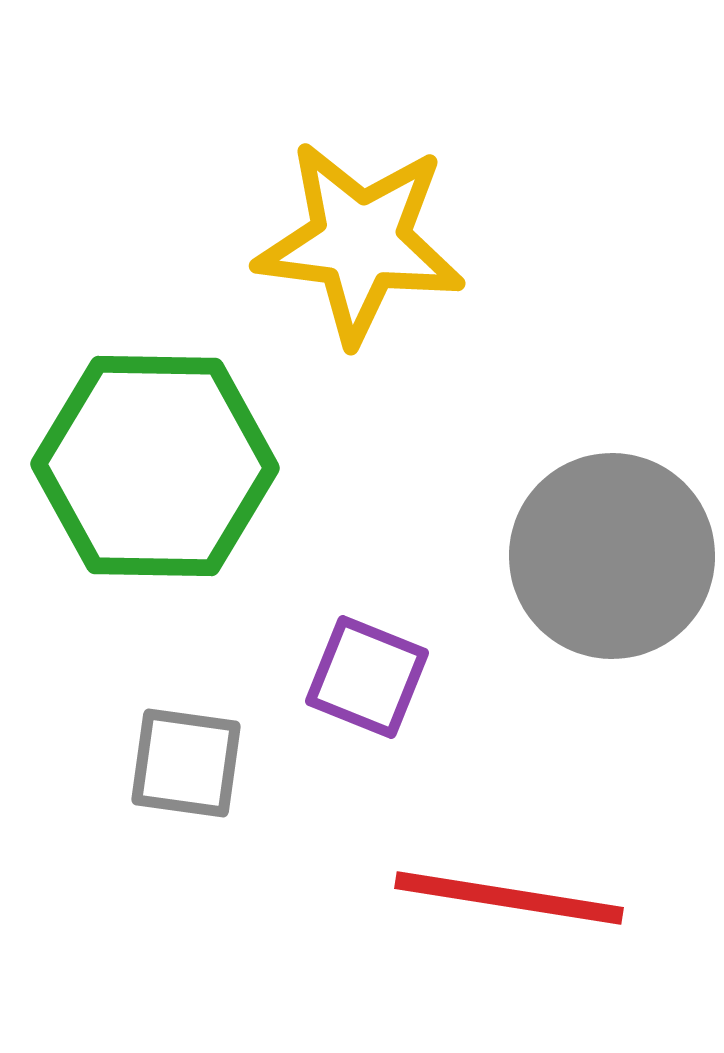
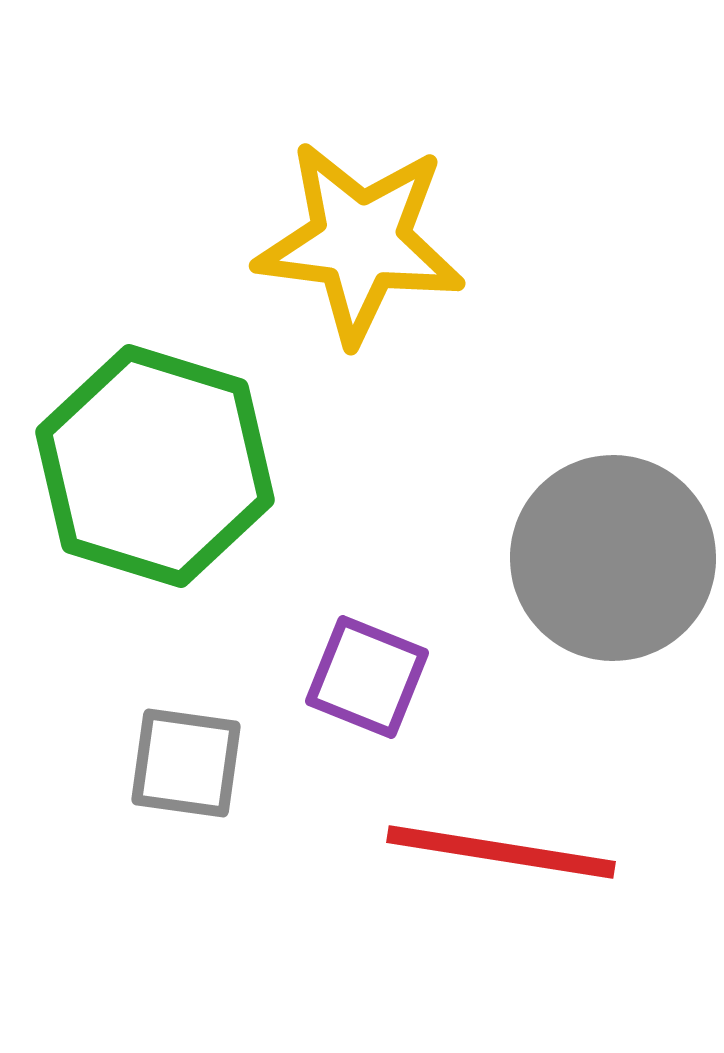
green hexagon: rotated 16 degrees clockwise
gray circle: moved 1 px right, 2 px down
red line: moved 8 px left, 46 px up
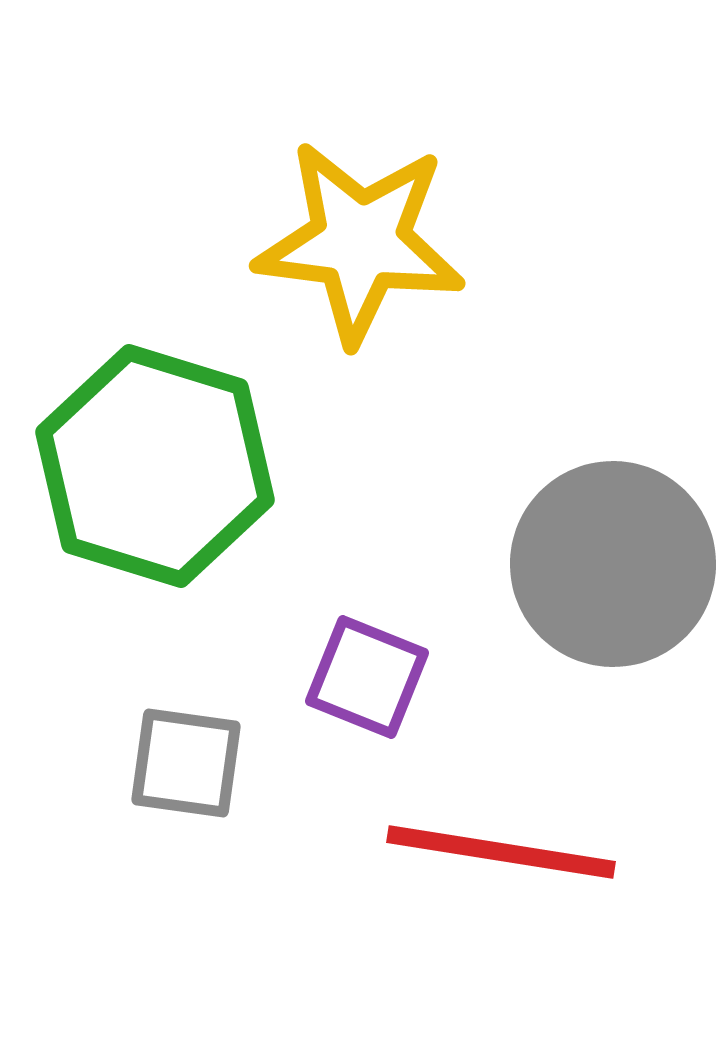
gray circle: moved 6 px down
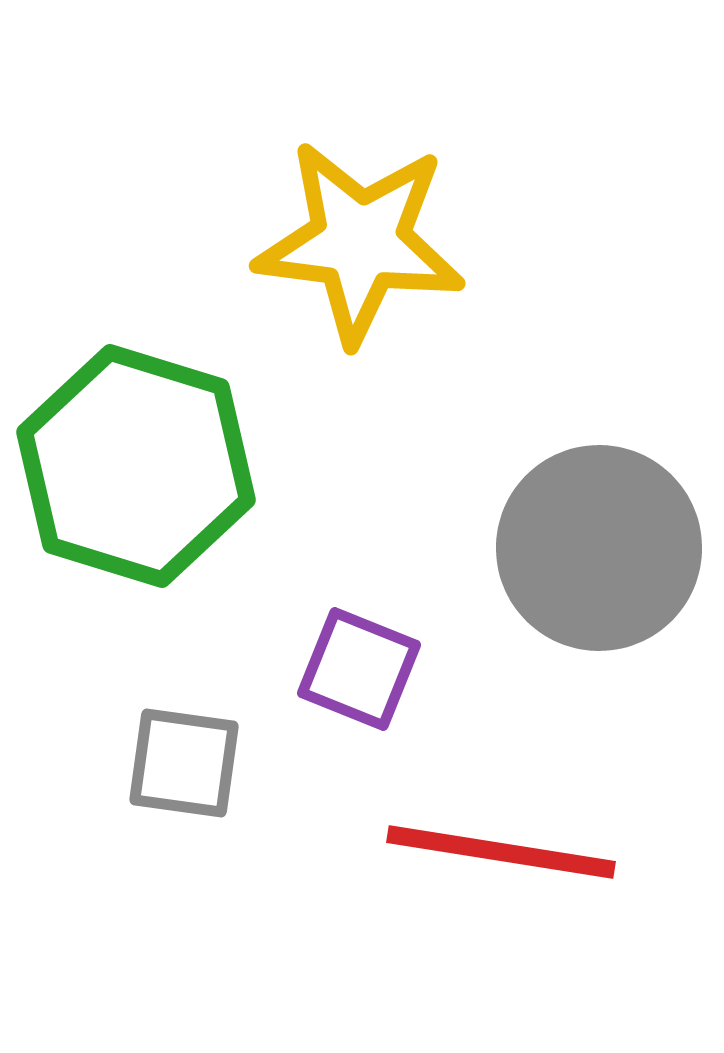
green hexagon: moved 19 px left
gray circle: moved 14 px left, 16 px up
purple square: moved 8 px left, 8 px up
gray square: moved 2 px left
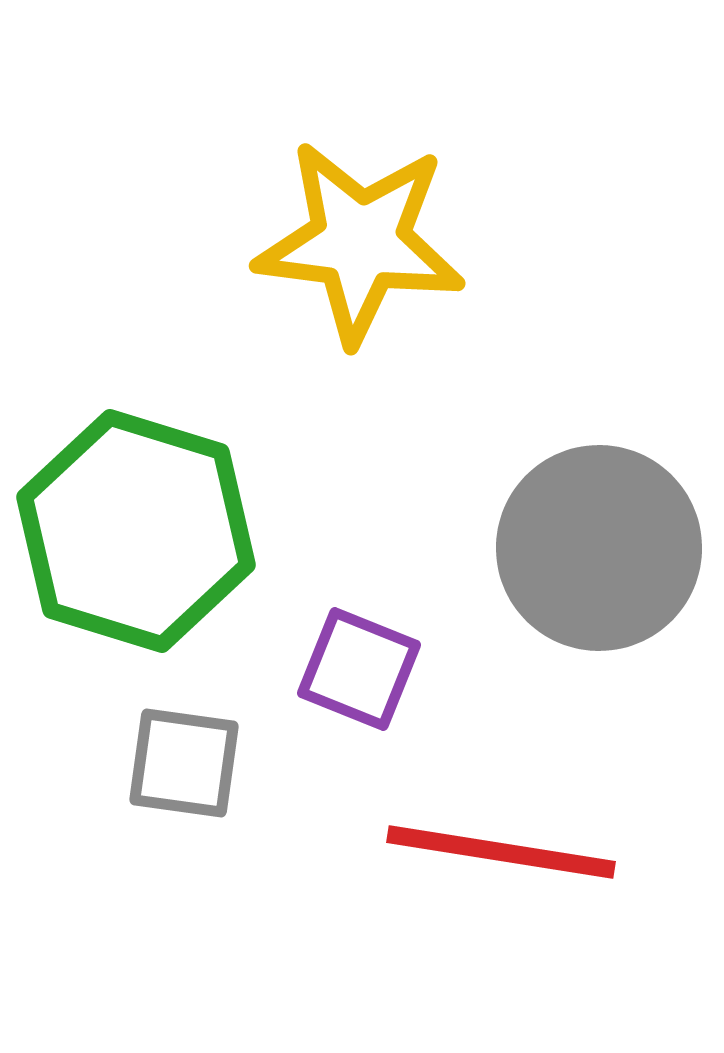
green hexagon: moved 65 px down
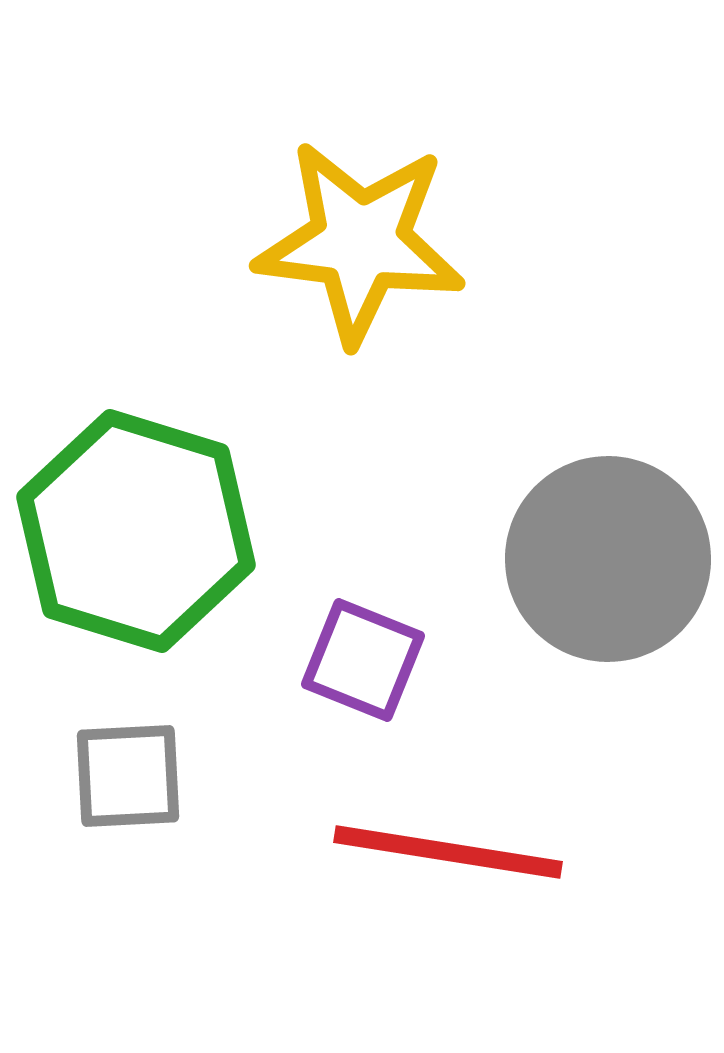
gray circle: moved 9 px right, 11 px down
purple square: moved 4 px right, 9 px up
gray square: moved 56 px left, 13 px down; rotated 11 degrees counterclockwise
red line: moved 53 px left
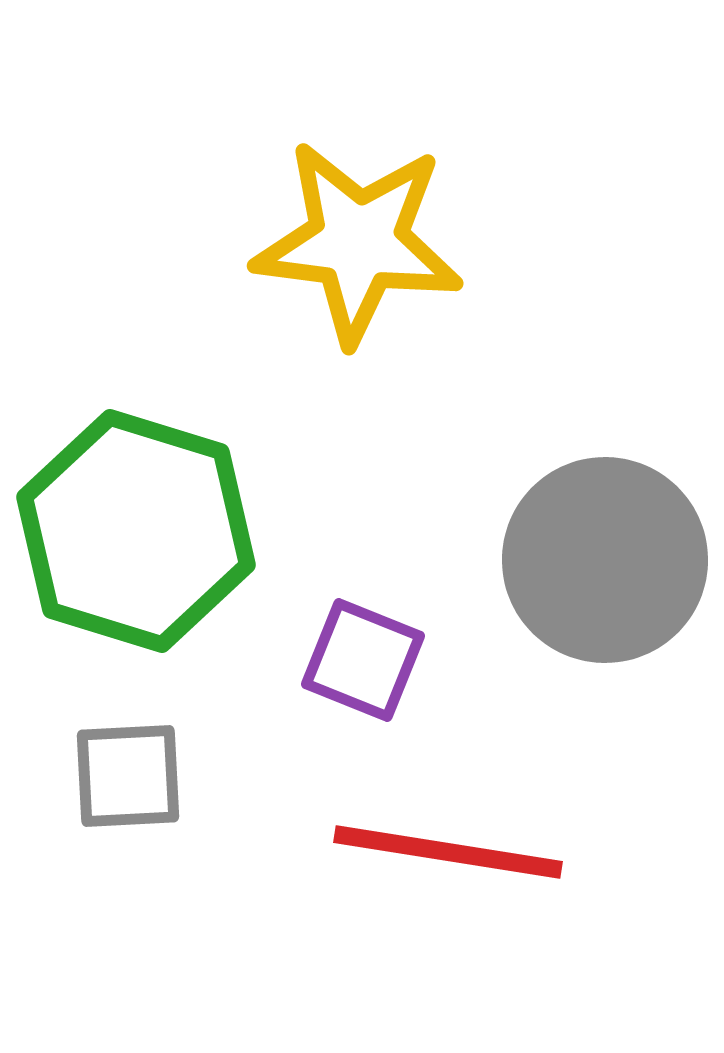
yellow star: moved 2 px left
gray circle: moved 3 px left, 1 px down
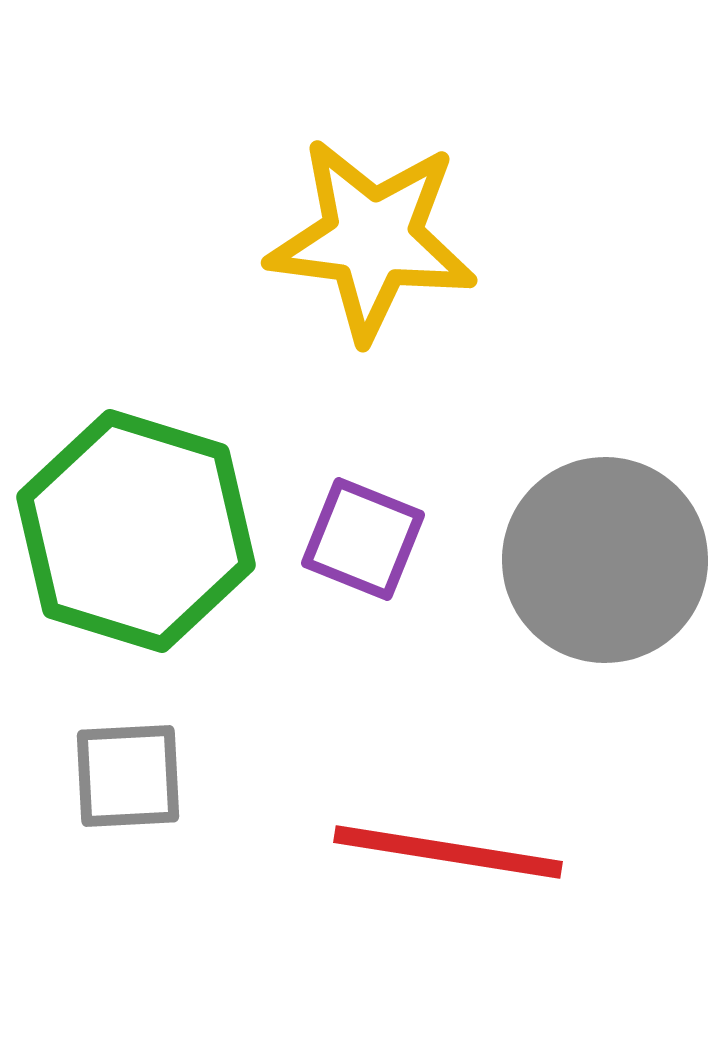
yellow star: moved 14 px right, 3 px up
purple square: moved 121 px up
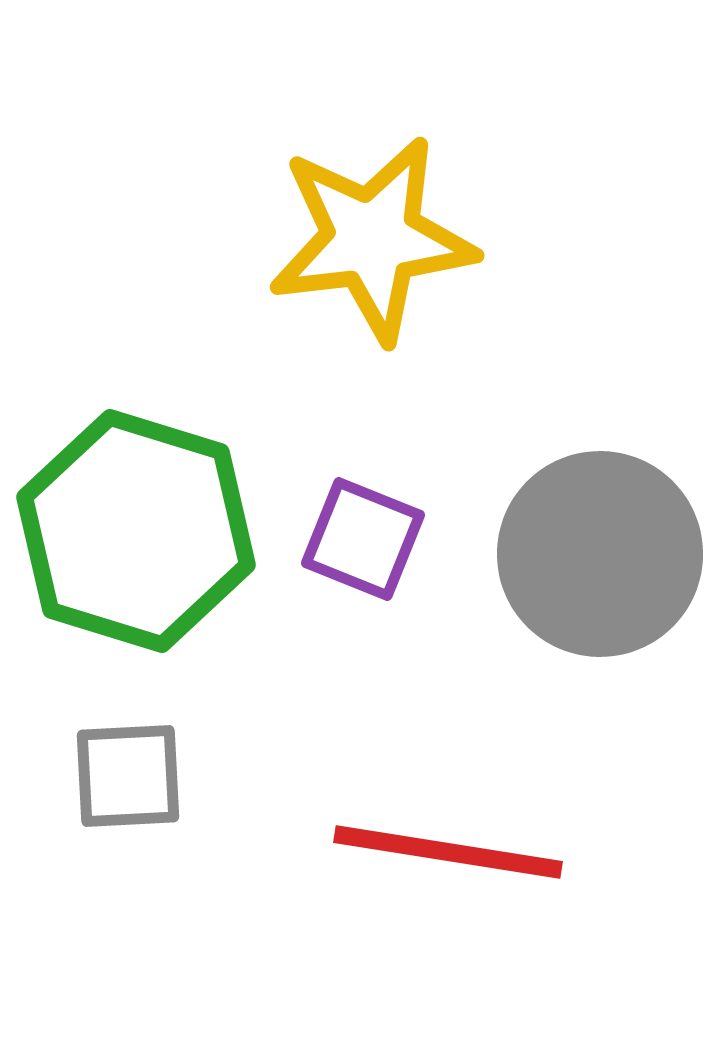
yellow star: rotated 14 degrees counterclockwise
gray circle: moved 5 px left, 6 px up
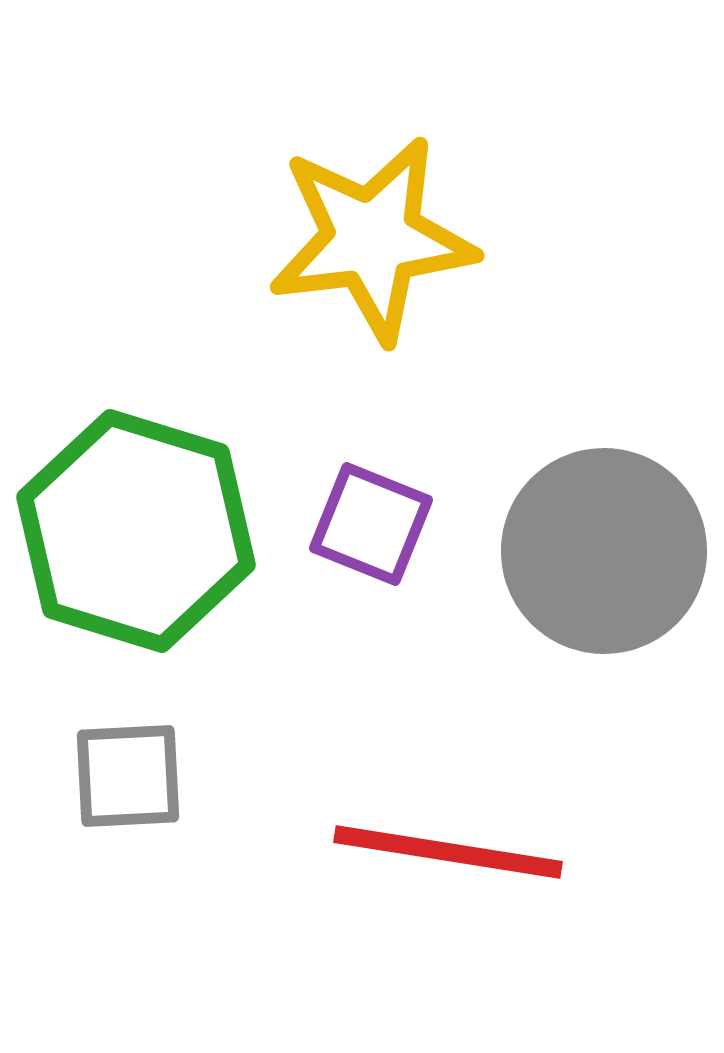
purple square: moved 8 px right, 15 px up
gray circle: moved 4 px right, 3 px up
